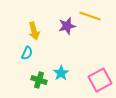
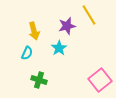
yellow line: moved 1 px left, 1 px up; rotated 40 degrees clockwise
cyan star: moved 2 px left, 25 px up
pink square: rotated 10 degrees counterclockwise
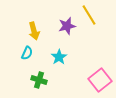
cyan star: moved 9 px down
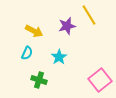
yellow arrow: rotated 48 degrees counterclockwise
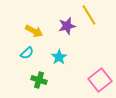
cyan semicircle: rotated 24 degrees clockwise
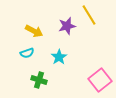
cyan semicircle: rotated 24 degrees clockwise
